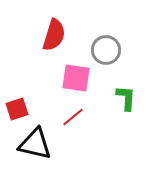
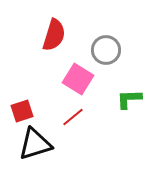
pink square: moved 2 px right, 1 px down; rotated 24 degrees clockwise
green L-shape: moved 3 px right, 1 px down; rotated 96 degrees counterclockwise
red square: moved 5 px right, 2 px down
black triangle: rotated 30 degrees counterclockwise
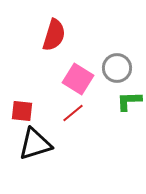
gray circle: moved 11 px right, 18 px down
green L-shape: moved 2 px down
red square: rotated 25 degrees clockwise
red line: moved 4 px up
